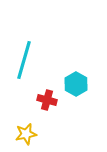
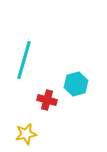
cyan hexagon: rotated 15 degrees clockwise
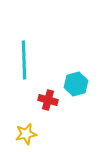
cyan line: rotated 18 degrees counterclockwise
red cross: moved 1 px right
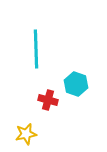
cyan line: moved 12 px right, 11 px up
cyan hexagon: rotated 25 degrees counterclockwise
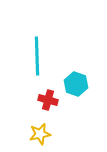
cyan line: moved 1 px right, 7 px down
yellow star: moved 14 px right
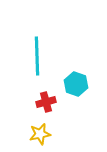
red cross: moved 2 px left, 2 px down; rotated 30 degrees counterclockwise
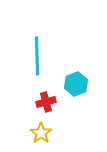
cyan hexagon: rotated 20 degrees clockwise
yellow star: moved 1 px right, 1 px up; rotated 25 degrees counterclockwise
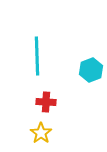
cyan hexagon: moved 15 px right, 14 px up
red cross: rotated 18 degrees clockwise
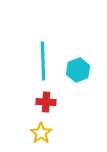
cyan line: moved 6 px right, 5 px down
cyan hexagon: moved 13 px left
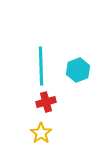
cyan line: moved 2 px left, 5 px down
red cross: rotated 18 degrees counterclockwise
